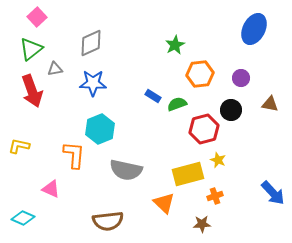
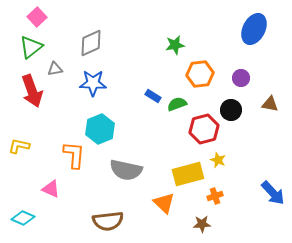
green star: rotated 18 degrees clockwise
green triangle: moved 2 px up
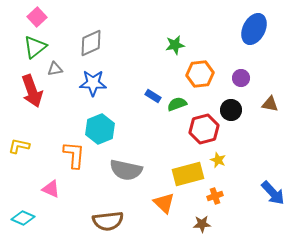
green triangle: moved 4 px right
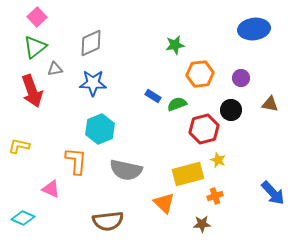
blue ellipse: rotated 56 degrees clockwise
orange L-shape: moved 2 px right, 6 px down
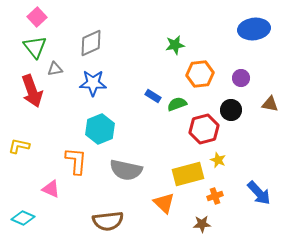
green triangle: rotated 30 degrees counterclockwise
blue arrow: moved 14 px left
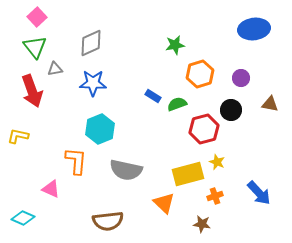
orange hexagon: rotated 12 degrees counterclockwise
yellow L-shape: moved 1 px left, 10 px up
yellow star: moved 1 px left, 2 px down
brown star: rotated 12 degrees clockwise
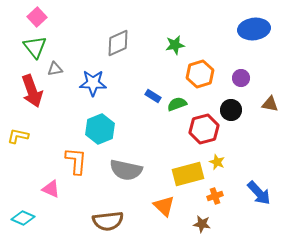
gray diamond: moved 27 px right
orange triangle: moved 3 px down
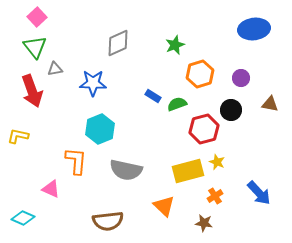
green star: rotated 12 degrees counterclockwise
yellow rectangle: moved 3 px up
orange cross: rotated 14 degrees counterclockwise
brown star: moved 2 px right, 1 px up
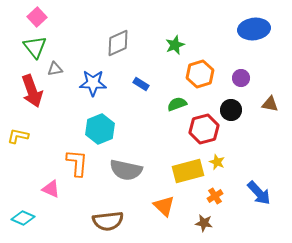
blue rectangle: moved 12 px left, 12 px up
orange L-shape: moved 1 px right, 2 px down
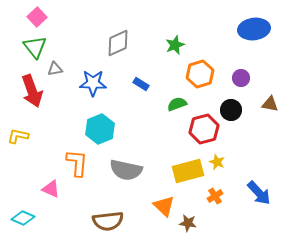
brown star: moved 16 px left
